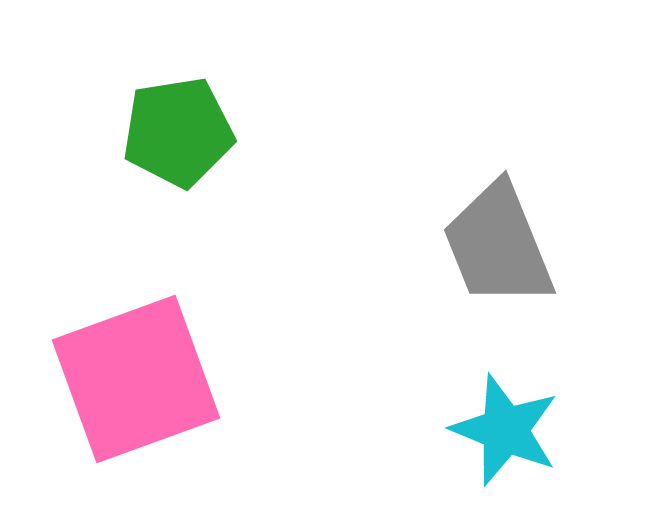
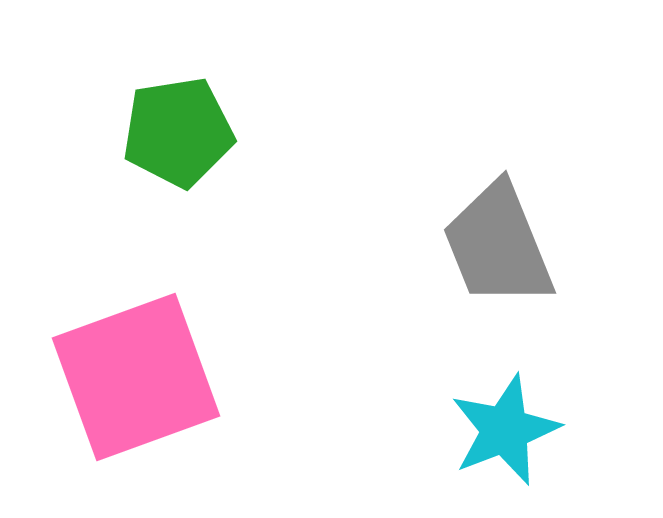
pink square: moved 2 px up
cyan star: rotated 29 degrees clockwise
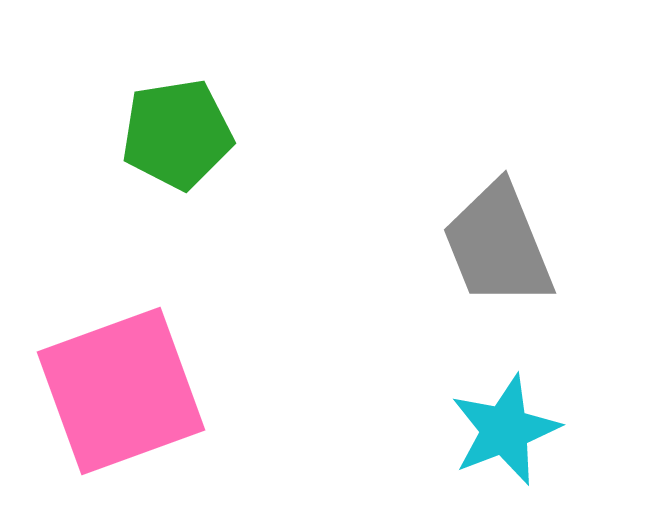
green pentagon: moved 1 px left, 2 px down
pink square: moved 15 px left, 14 px down
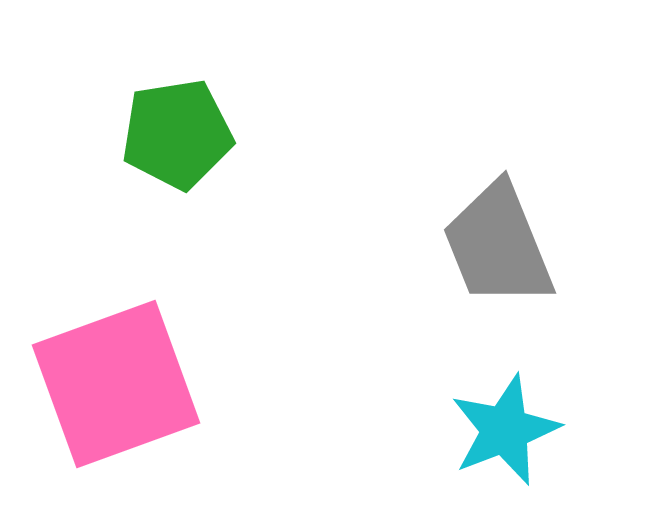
pink square: moved 5 px left, 7 px up
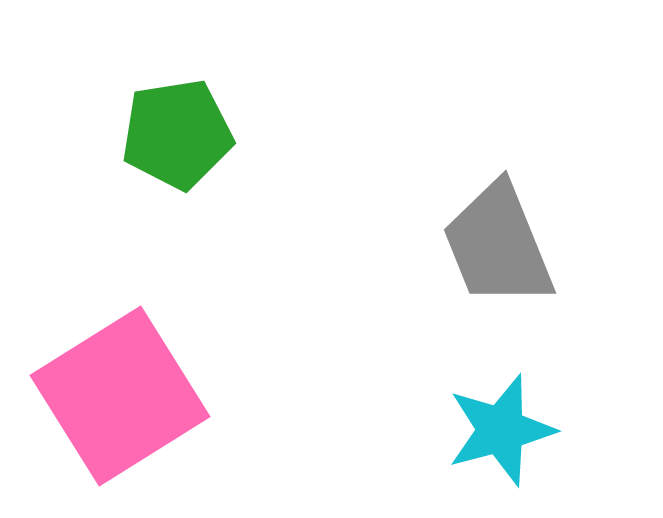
pink square: moved 4 px right, 12 px down; rotated 12 degrees counterclockwise
cyan star: moved 4 px left; rotated 6 degrees clockwise
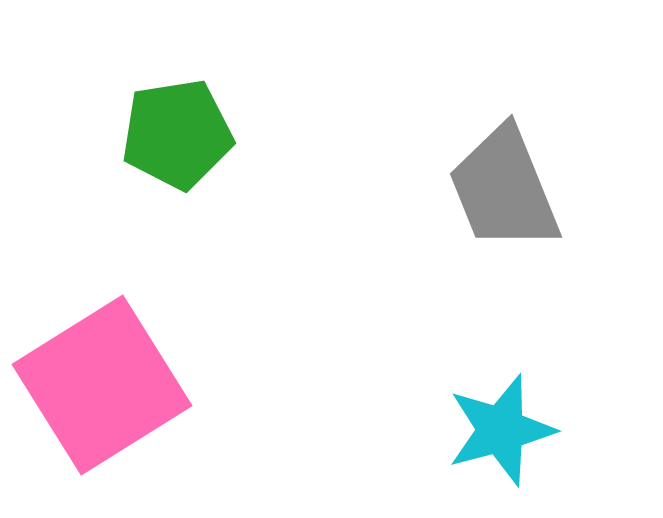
gray trapezoid: moved 6 px right, 56 px up
pink square: moved 18 px left, 11 px up
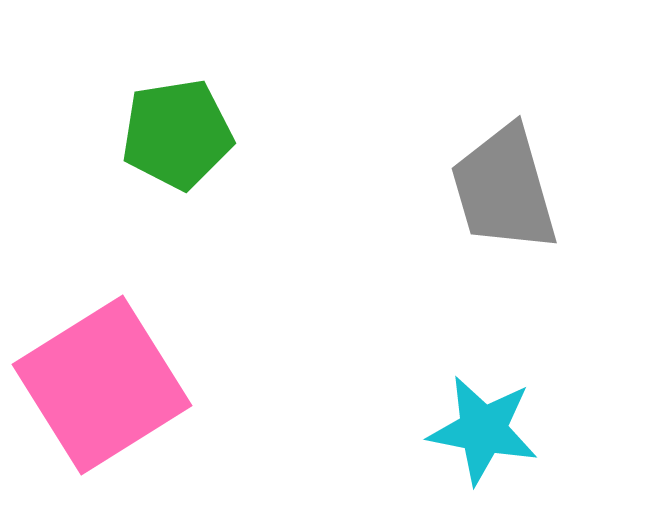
gray trapezoid: rotated 6 degrees clockwise
cyan star: moved 18 px left; rotated 26 degrees clockwise
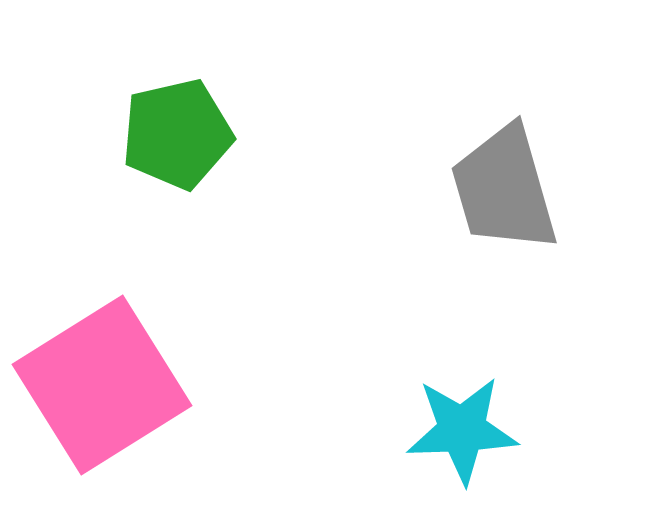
green pentagon: rotated 4 degrees counterclockwise
cyan star: moved 21 px left; rotated 13 degrees counterclockwise
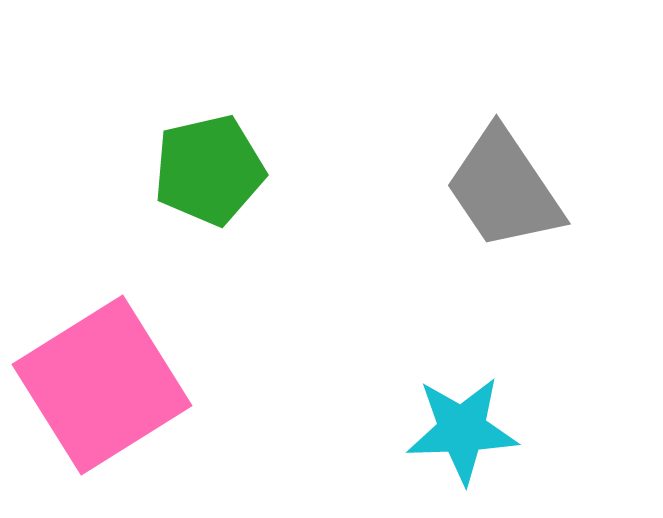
green pentagon: moved 32 px right, 36 px down
gray trapezoid: rotated 18 degrees counterclockwise
